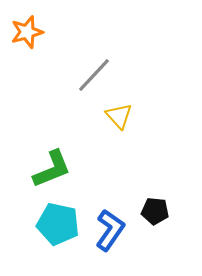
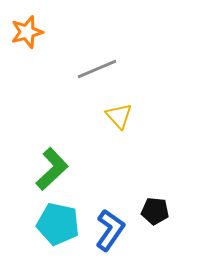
gray line: moved 3 px right, 6 px up; rotated 24 degrees clockwise
green L-shape: rotated 21 degrees counterclockwise
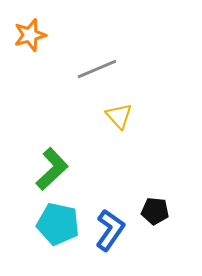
orange star: moved 3 px right, 3 px down
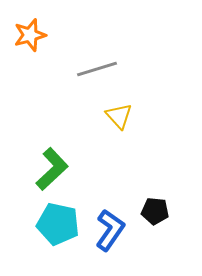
gray line: rotated 6 degrees clockwise
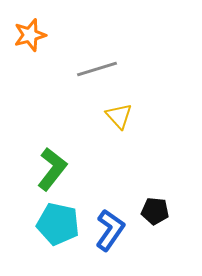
green L-shape: rotated 9 degrees counterclockwise
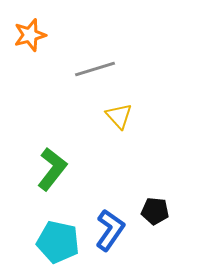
gray line: moved 2 px left
cyan pentagon: moved 18 px down
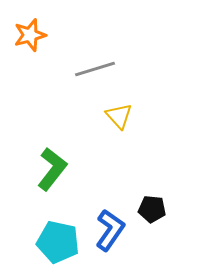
black pentagon: moved 3 px left, 2 px up
